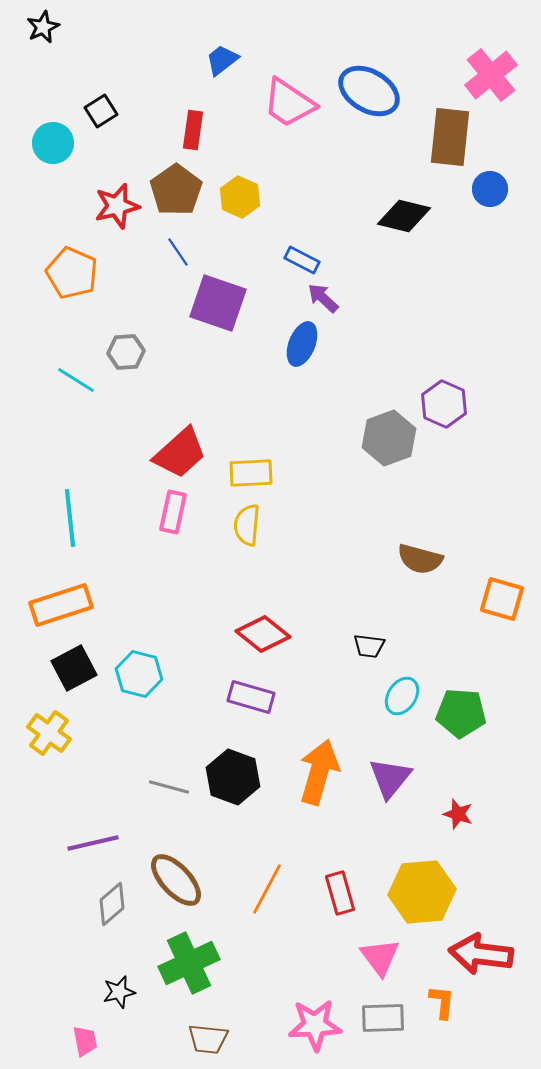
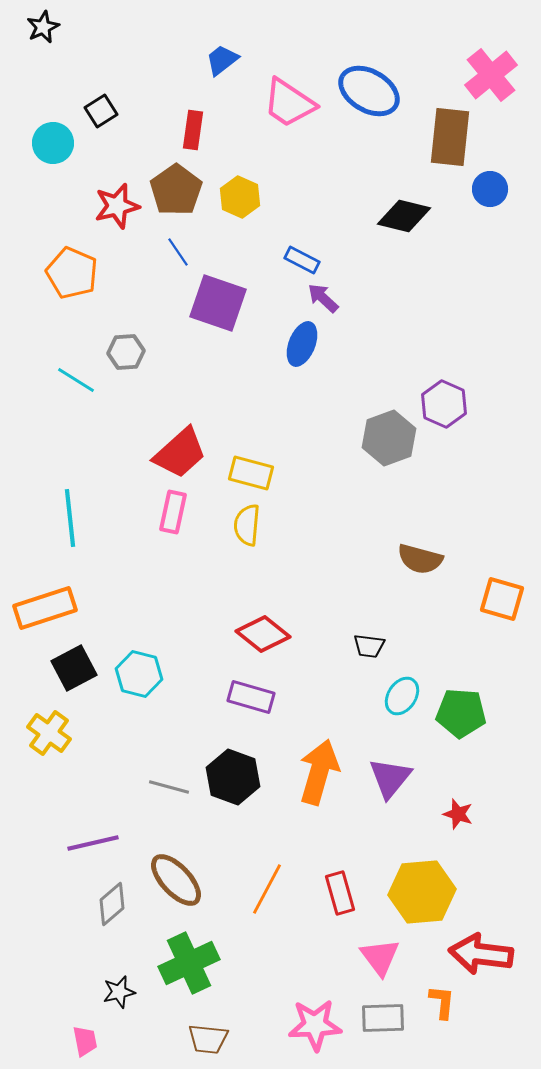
yellow rectangle at (251, 473): rotated 18 degrees clockwise
orange rectangle at (61, 605): moved 16 px left, 3 px down
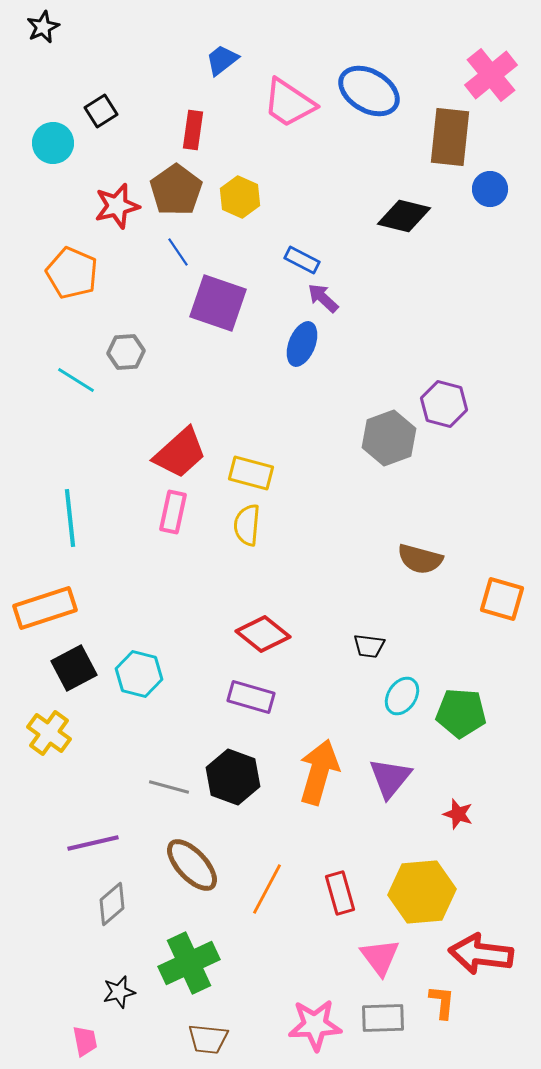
purple hexagon at (444, 404): rotated 9 degrees counterclockwise
brown ellipse at (176, 880): moved 16 px right, 15 px up
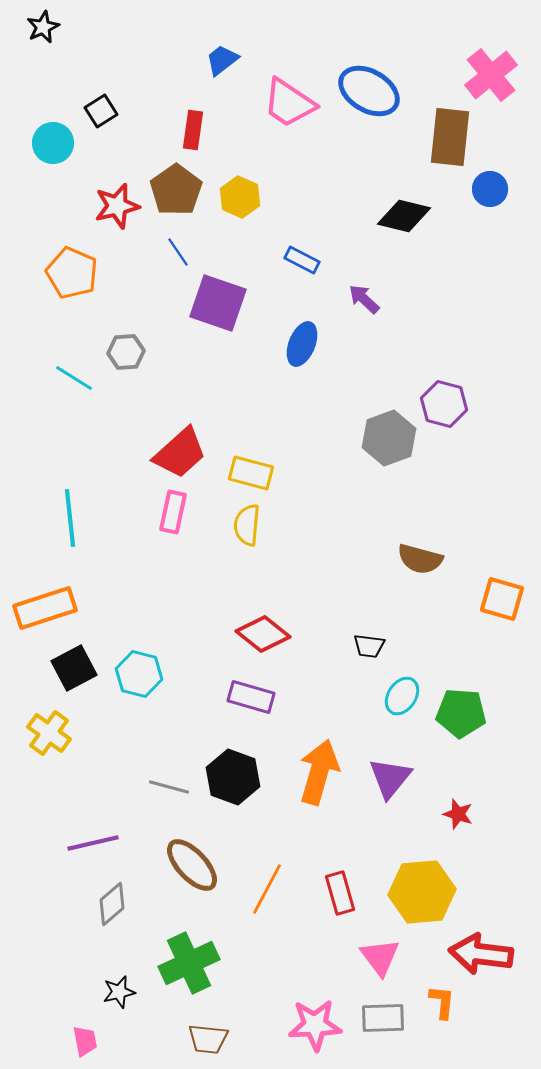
purple arrow at (323, 298): moved 41 px right, 1 px down
cyan line at (76, 380): moved 2 px left, 2 px up
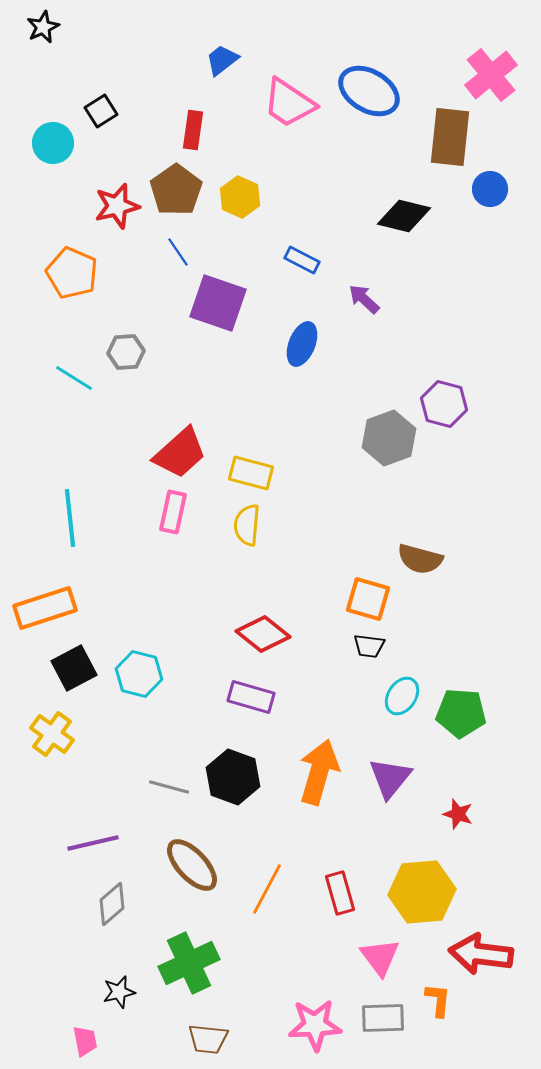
orange square at (502, 599): moved 134 px left
yellow cross at (49, 733): moved 3 px right, 1 px down
orange L-shape at (442, 1002): moved 4 px left, 2 px up
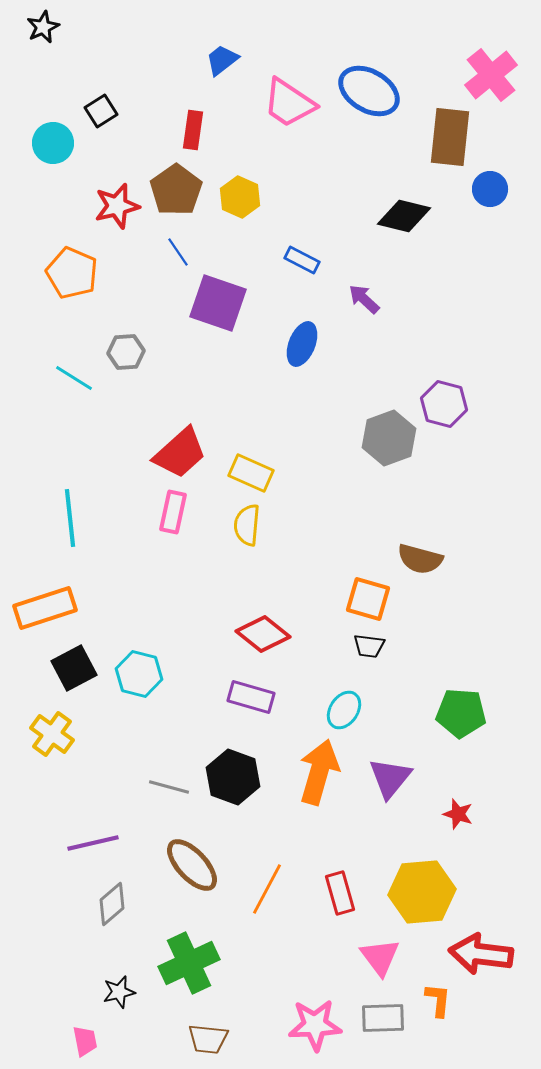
yellow rectangle at (251, 473): rotated 9 degrees clockwise
cyan ellipse at (402, 696): moved 58 px left, 14 px down
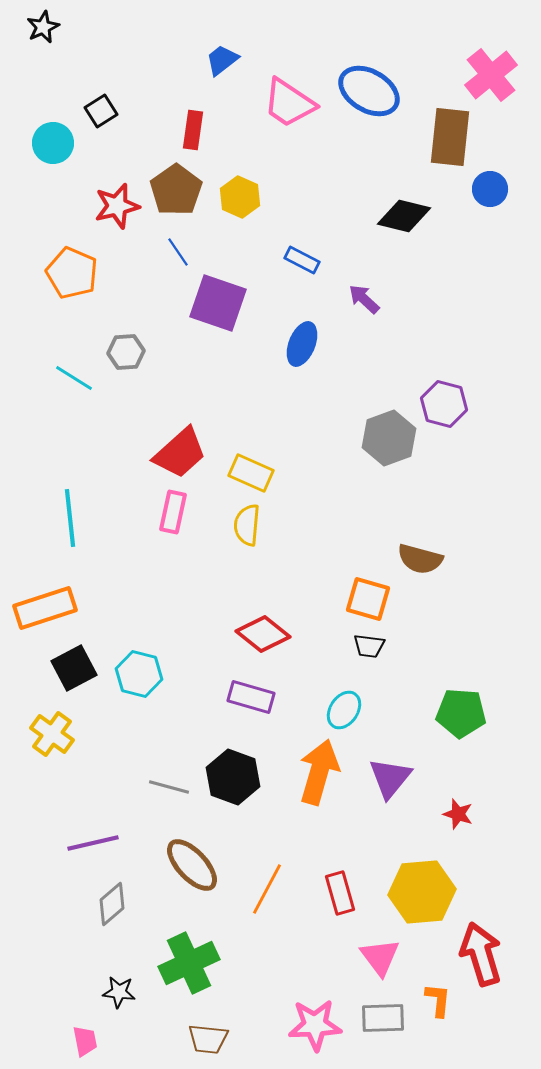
red arrow at (481, 954): rotated 66 degrees clockwise
black star at (119, 992): rotated 20 degrees clockwise
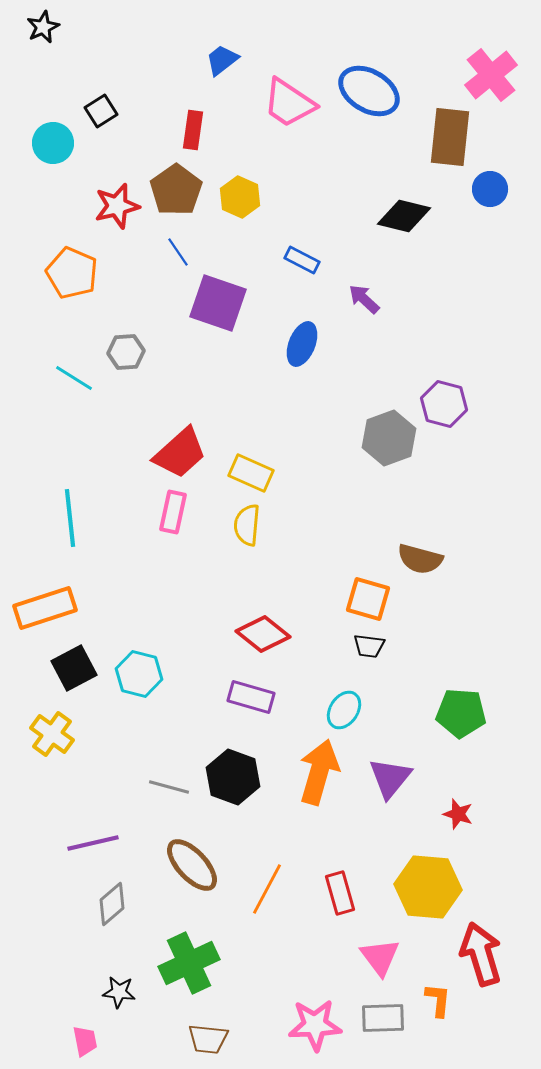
yellow hexagon at (422, 892): moved 6 px right, 5 px up; rotated 10 degrees clockwise
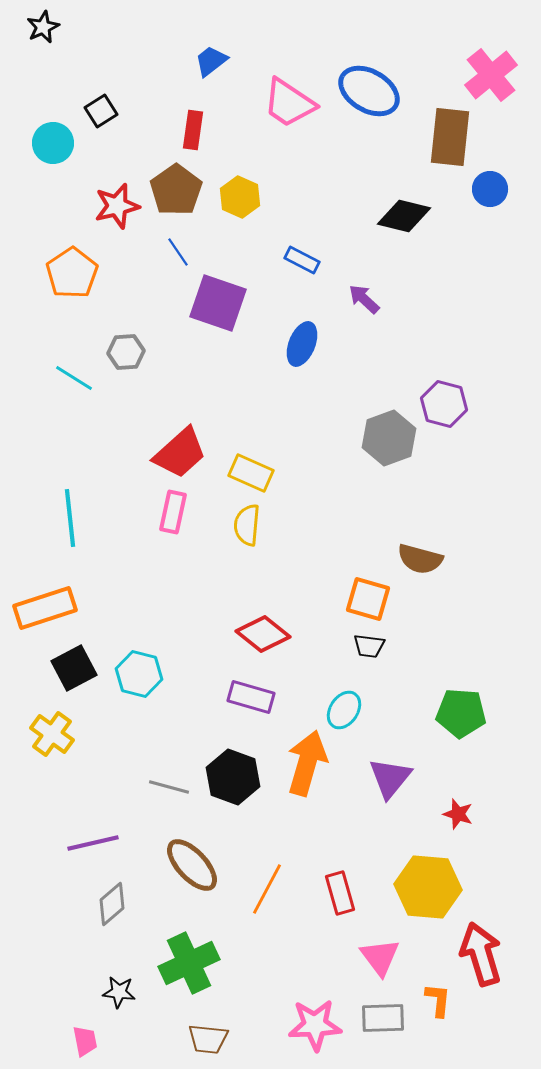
blue trapezoid at (222, 60): moved 11 px left, 1 px down
orange pentagon at (72, 273): rotated 15 degrees clockwise
orange arrow at (319, 772): moved 12 px left, 9 px up
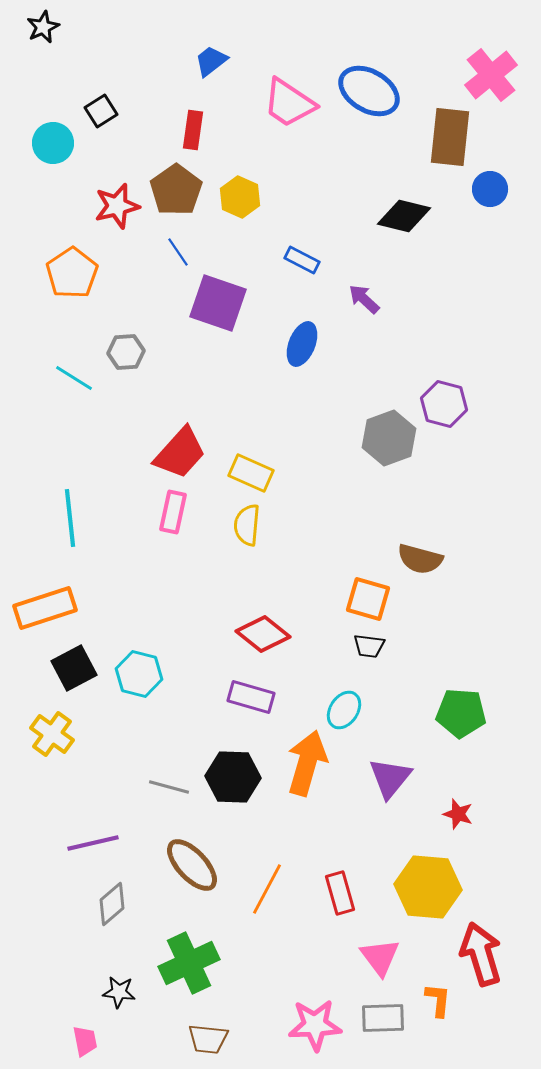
red trapezoid at (180, 453): rotated 6 degrees counterclockwise
black hexagon at (233, 777): rotated 18 degrees counterclockwise
